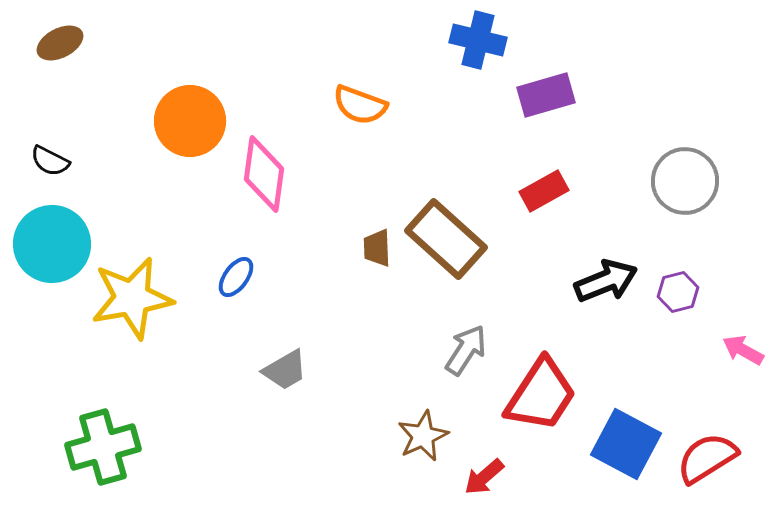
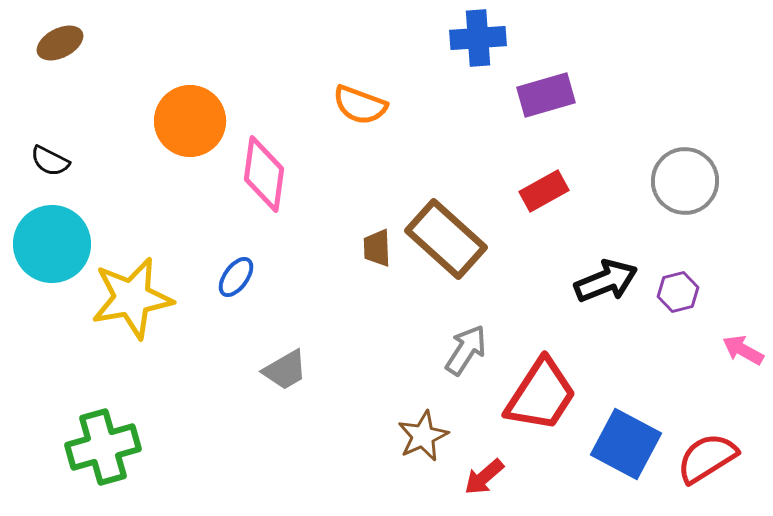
blue cross: moved 2 px up; rotated 18 degrees counterclockwise
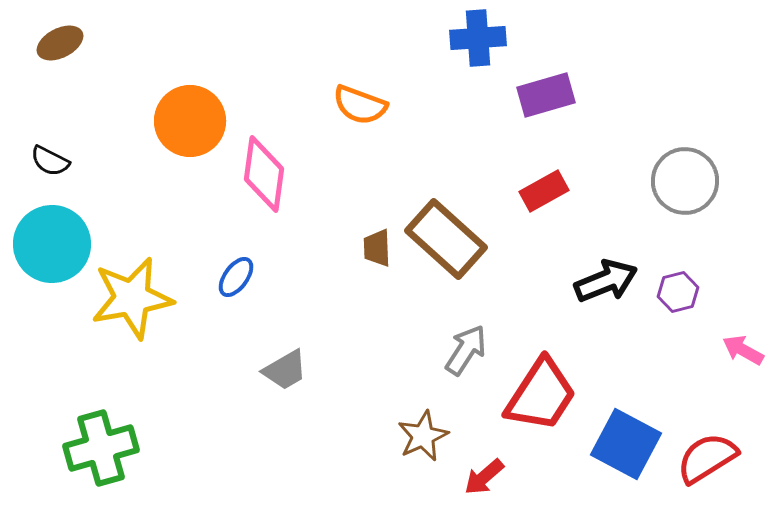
green cross: moved 2 px left, 1 px down
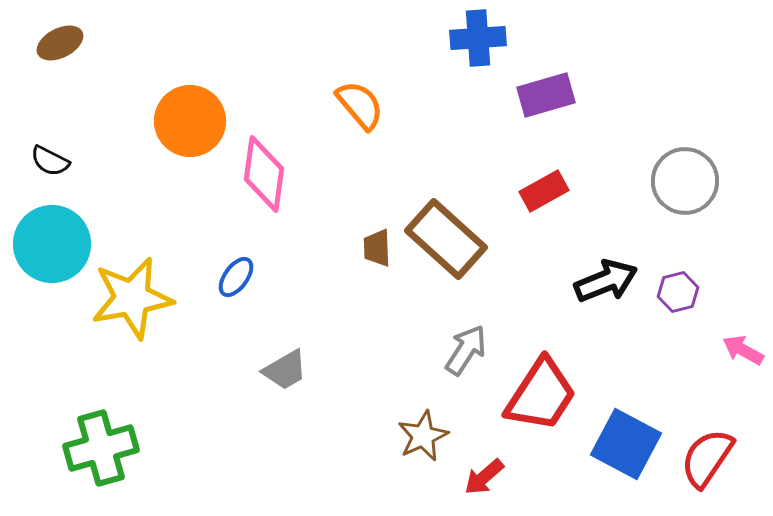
orange semicircle: rotated 150 degrees counterclockwise
red semicircle: rotated 24 degrees counterclockwise
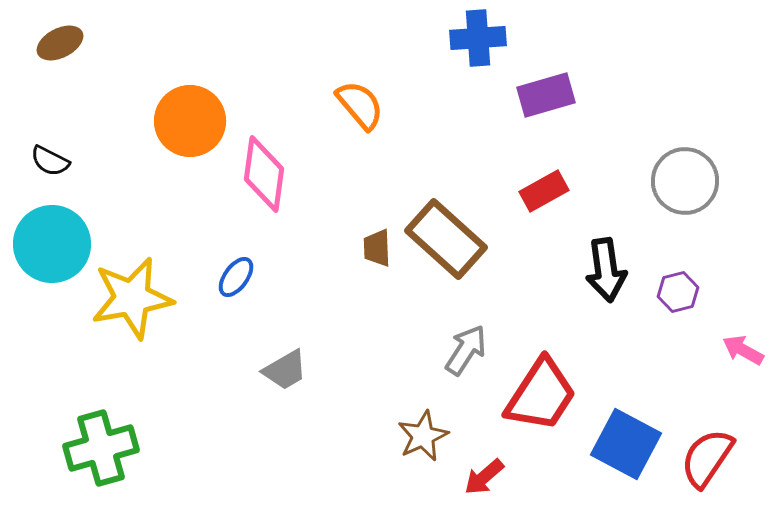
black arrow: moved 11 px up; rotated 104 degrees clockwise
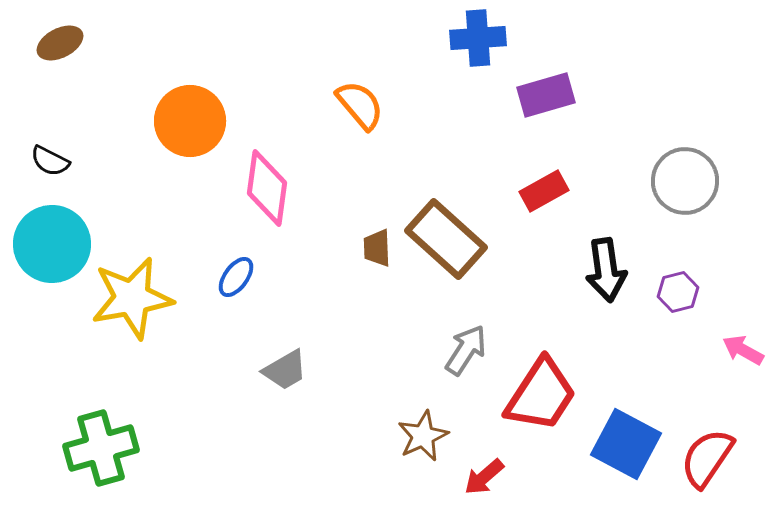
pink diamond: moved 3 px right, 14 px down
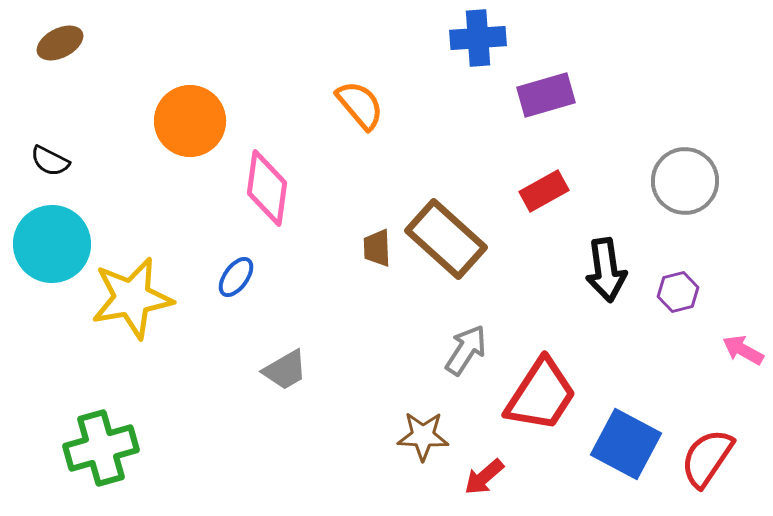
brown star: rotated 27 degrees clockwise
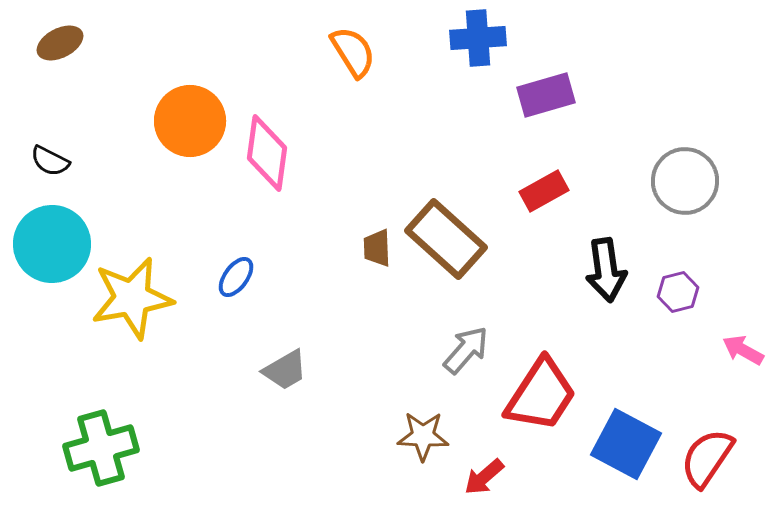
orange semicircle: moved 7 px left, 53 px up; rotated 8 degrees clockwise
pink diamond: moved 35 px up
gray arrow: rotated 8 degrees clockwise
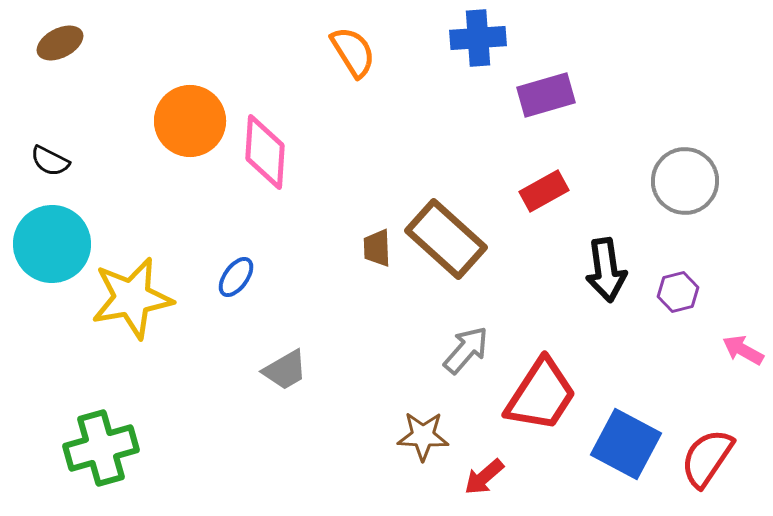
pink diamond: moved 2 px left, 1 px up; rotated 4 degrees counterclockwise
